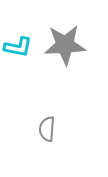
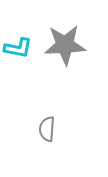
cyan L-shape: moved 1 px down
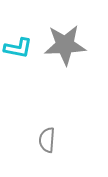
gray semicircle: moved 11 px down
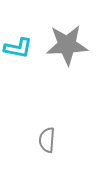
gray star: moved 2 px right
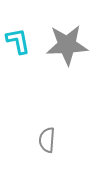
cyan L-shape: moved 7 px up; rotated 112 degrees counterclockwise
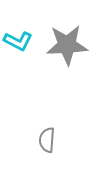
cyan L-shape: rotated 128 degrees clockwise
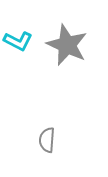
gray star: rotated 27 degrees clockwise
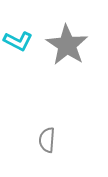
gray star: rotated 9 degrees clockwise
